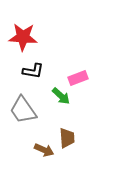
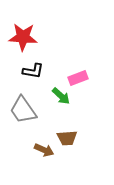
brown trapezoid: rotated 90 degrees clockwise
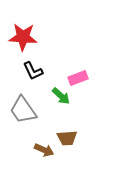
black L-shape: rotated 55 degrees clockwise
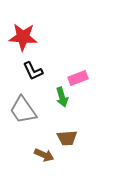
green arrow: moved 1 px right, 1 px down; rotated 30 degrees clockwise
brown arrow: moved 5 px down
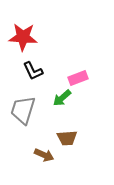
green arrow: moved 1 px down; rotated 66 degrees clockwise
gray trapezoid: rotated 52 degrees clockwise
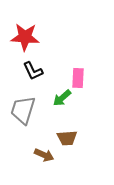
red star: moved 2 px right
pink rectangle: rotated 66 degrees counterclockwise
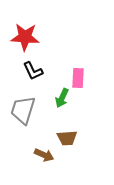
green arrow: rotated 24 degrees counterclockwise
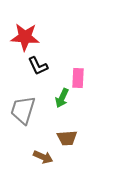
black L-shape: moved 5 px right, 5 px up
brown arrow: moved 1 px left, 2 px down
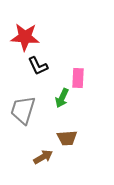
brown arrow: rotated 54 degrees counterclockwise
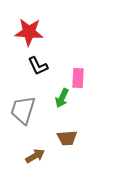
red star: moved 4 px right, 5 px up
brown arrow: moved 8 px left, 1 px up
